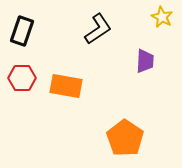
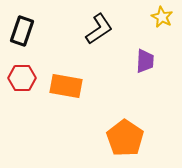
black L-shape: moved 1 px right
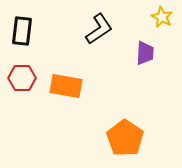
black rectangle: rotated 12 degrees counterclockwise
purple trapezoid: moved 8 px up
